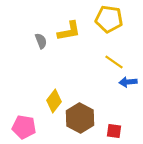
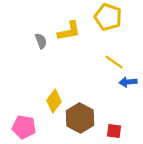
yellow pentagon: moved 1 px left, 2 px up; rotated 12 degrees clockwise
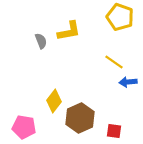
yellow pentagon: moved 12 px right
brown hexagon: rotated 8 degrees clockwise
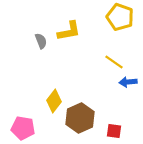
pink pentagon: moved 1 px left, 1 px down
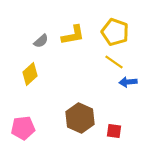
yellow pentagon: moved 5 px left, 15 px down
yellow L-shape: moved 4 px right, 4 px down
gray semicircle: rotated 70 degrees clockwise
yellow diamond: moved 24 px left, 27 px up; rotated 10 degrees clockwise
brown hexagon: rotated 12 degrees counterclockwise
pink pentagon: rotated 15 degrees counterclockwise
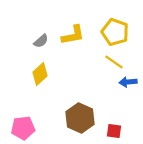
yellow diamond: moved 10 px right
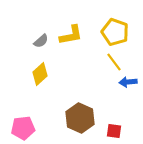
yellow L-shape: moved 2 px left
yellow line: rotated 18 degrees clockwise
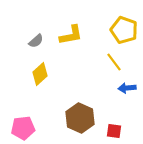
yellow pentagon: moved 9 px right, 2 px up
gray semicircle: moved 5 px left
blue arrow: moved 1 px left, 6 px down
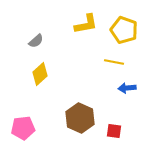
yellow L-shape: moved 15 px right, 11 px up
yellow line: rotated 42 degrees counterclockwise
